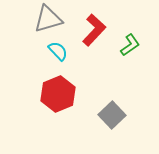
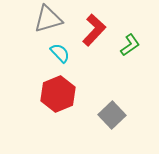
cyan semicircle: moved 2 px right, 2 px down
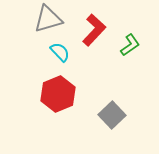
cyan semicircle: moved 1 px up
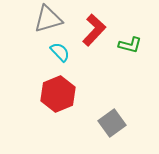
green L-shape: rotated 50 degrees clockwise
gray square: moved 8 px down; rotated 8 degrees clockwise
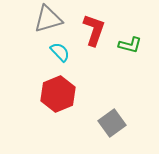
red L-shape: rotated 24 degrees counterclockwise
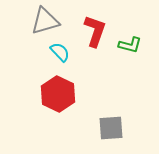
gray triangle: moved 3 px left, 2 px down
red L-shape: moved 1 px right, 1 px down
red hexagon: rotated 12 degrees counterclockwise
gray square: moved 1 px left, 5 px down; rotated 32 degrees clockwise
